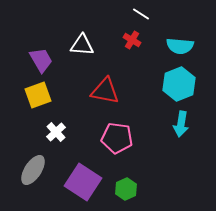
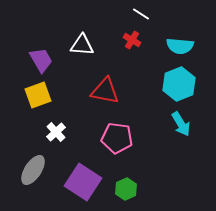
cyan arrow: rotated 40 degrees counterclockwise
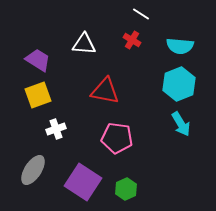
white triangle: moved 2 px right, 1 px up
purple trapezoid: moved 3 px left; rotated 28 degrees counterclockwise
white cross: moved 3 px up; rotated 24 degrees clockwise
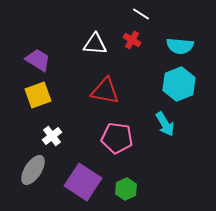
white triangle: moved 11 px right
cyan arrow: moved 16 px left
white cross: moved 4 px left, 7 px down; rotated 18 degrees counterclockwise
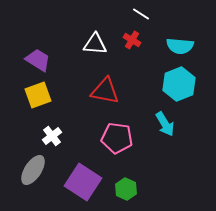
green hexagon: rotated 10 degrees counterclockwise
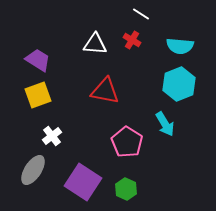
pink pentagon: moved 10 px right, 4 px down; rotated 24 degrees clockwise
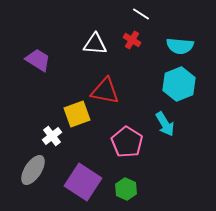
yellow square: moved 39 px right, 19 px down
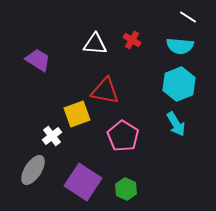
white line: moved 47 px right, 3 px down
cyan arrow: moved 11 px right
pink pentagon: moved 4 px left, 6 px up
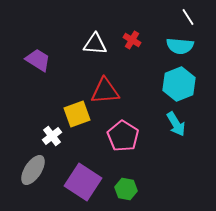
white line: rotated 24 degrees clockwise
red triangle: rotated 16 degrees counterclockwise
green hexagon: rotated 15 degrees counterclockwise
